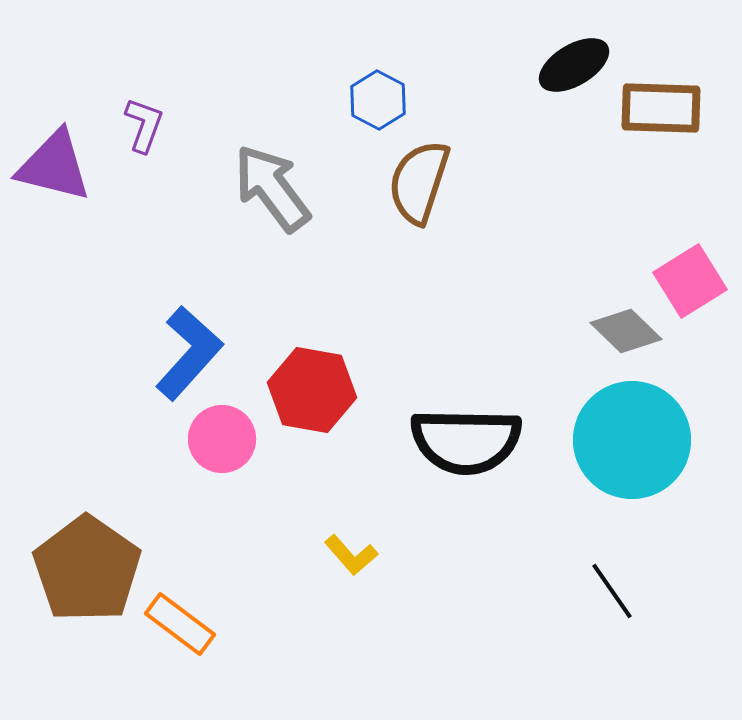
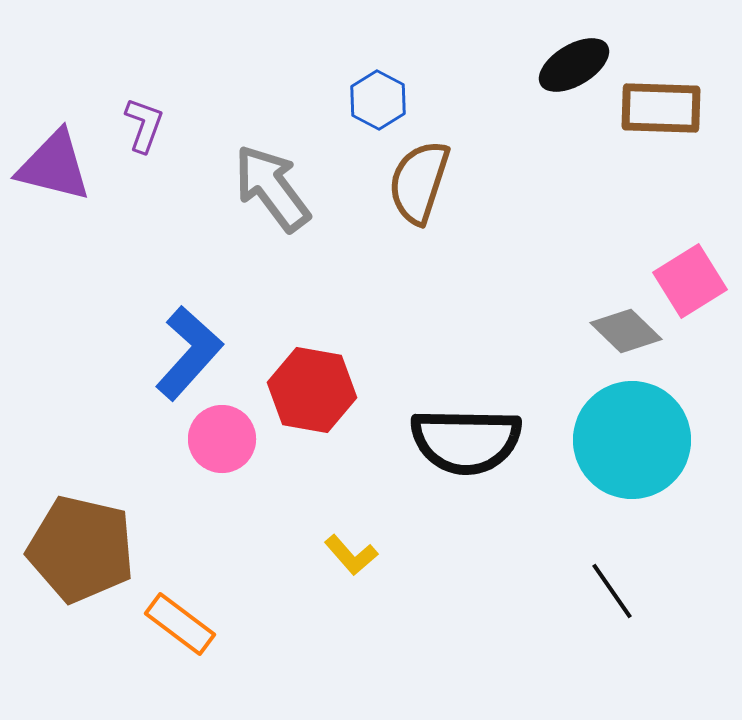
brown pentagon: moved 6 px left, 20 px up; rotated 22 degrees counterclockwise
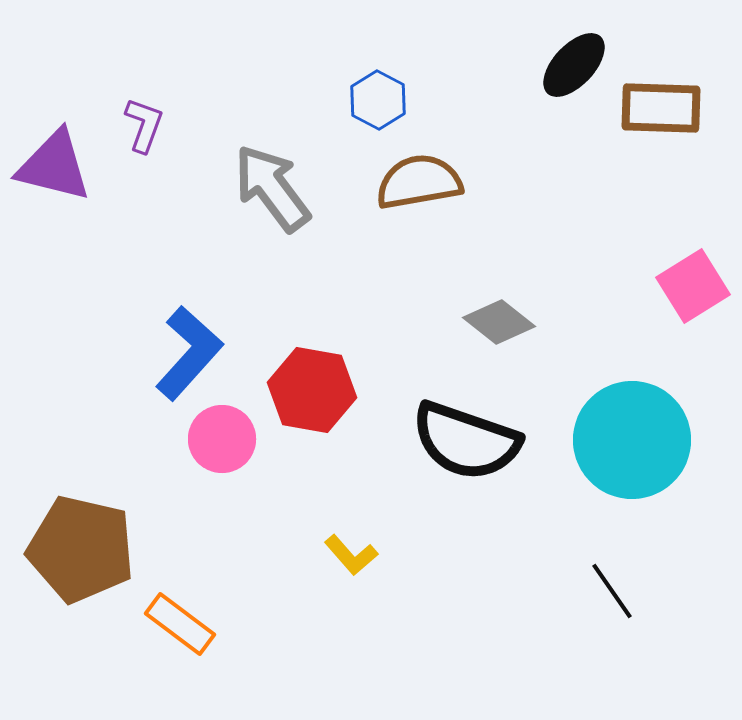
black ellipse: rotated 16 degrees counterclockwise
brown semicircle: rotated 62 degrees clockwise
pink square: moved 3 px right, 5 px down
gray diamond: moved 127 px left, 9 px up; rotated 6 degrees counterclockwise
black semicircle: rotated 18 degrees clockwise
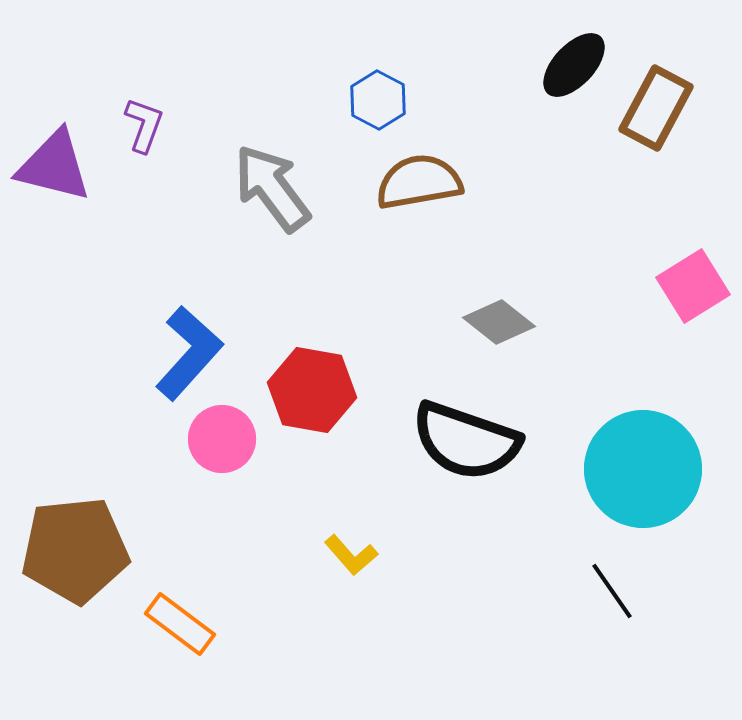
brown rectangle: moved 5 px left; rotated 64 degrees counterclockwise
cyan circle: moved 11 px right, 29 px down
brown pentagon: moved 6 px left, 1 px down; rotated 19 degrees counterclockwise
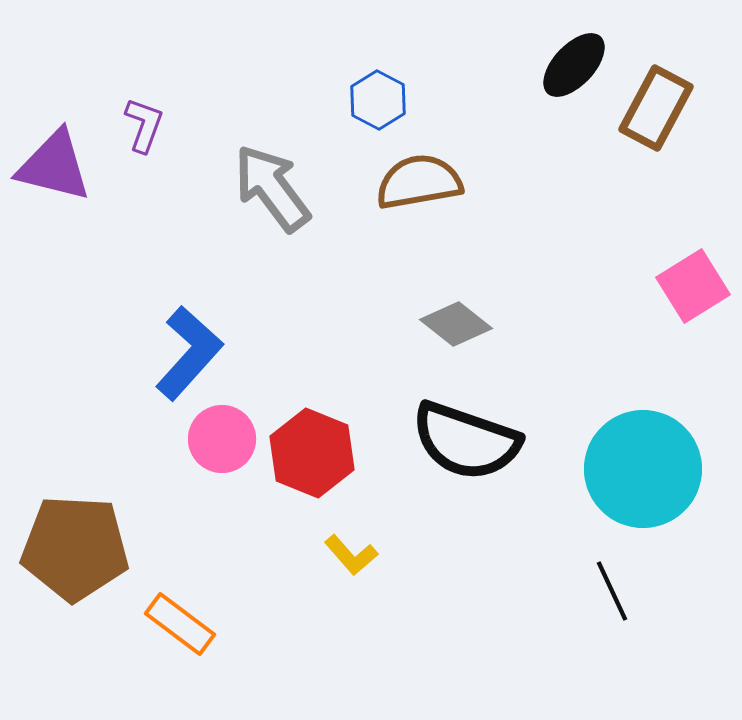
gray diamond: moved 43 px left, 2 px down
red hexagon: moved 63 px down; rotated 12 degrees clockwise
brown pentagon: moved 2 px up; rotated 9 degrees clockwise
black line: rotated 10 degrees clockwise
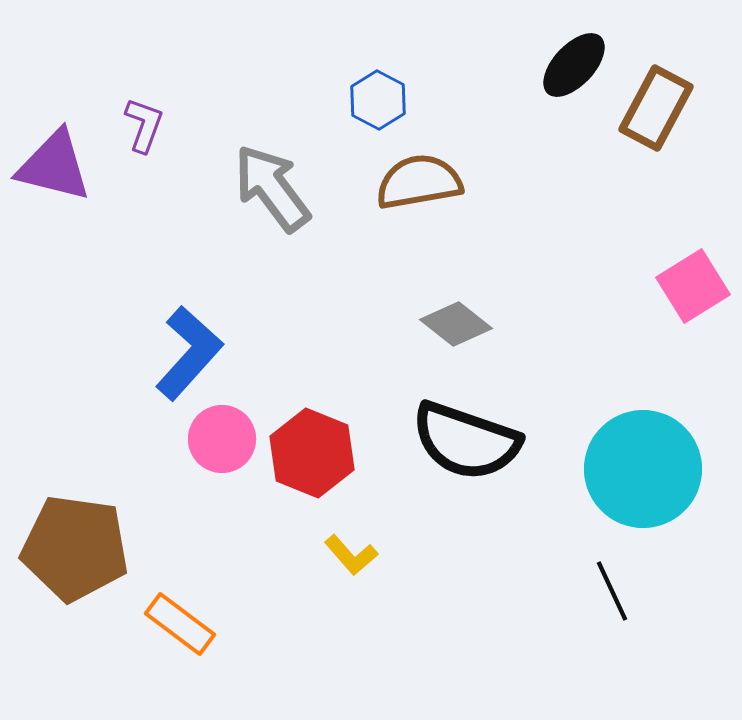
brown pentagon: rotated 5 degrees clockwise
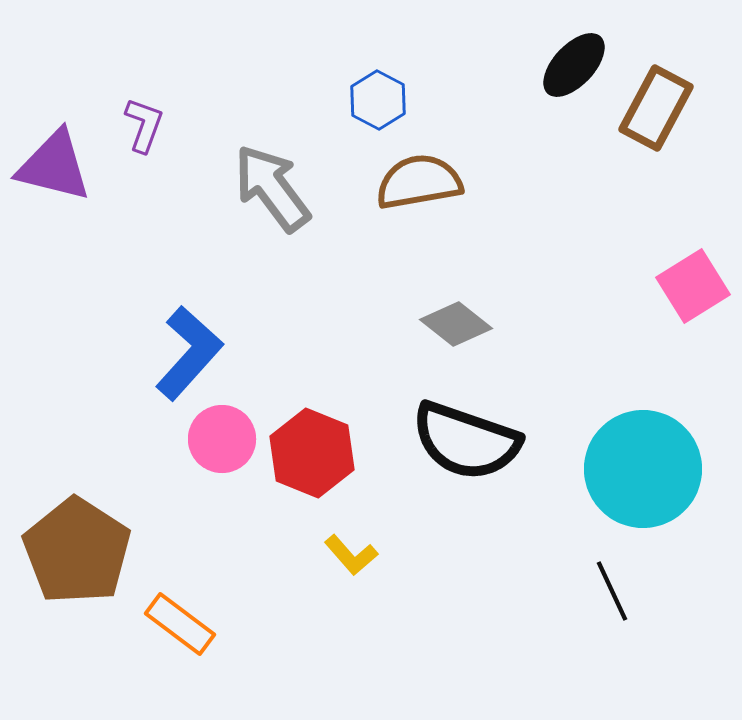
brown pentagon: moved 2 px right, 3 px down; rotated 25 degrees clockwise
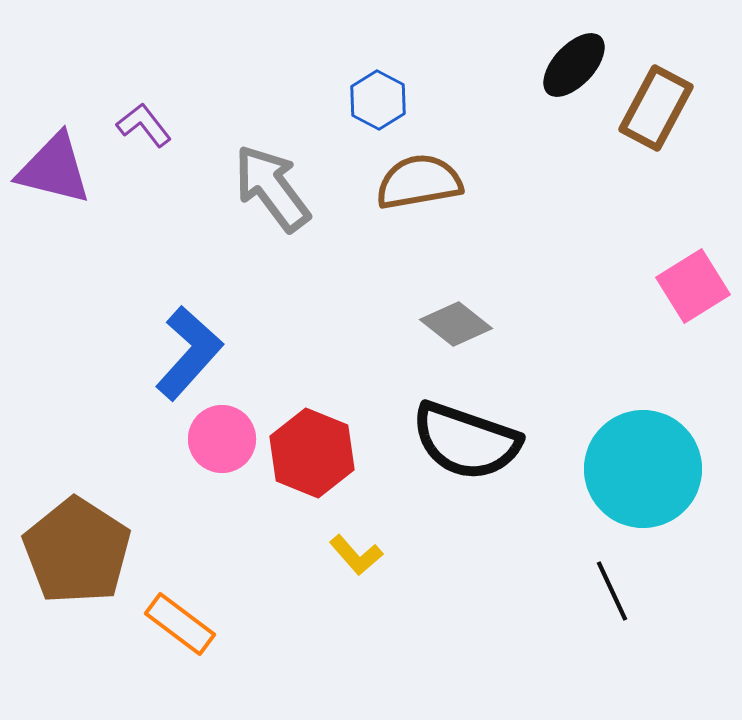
purple L-shape: rotated 58 degrees counterclockwise
purple triangle: moved 3 px down
yellow L-shape: moved 5 px right
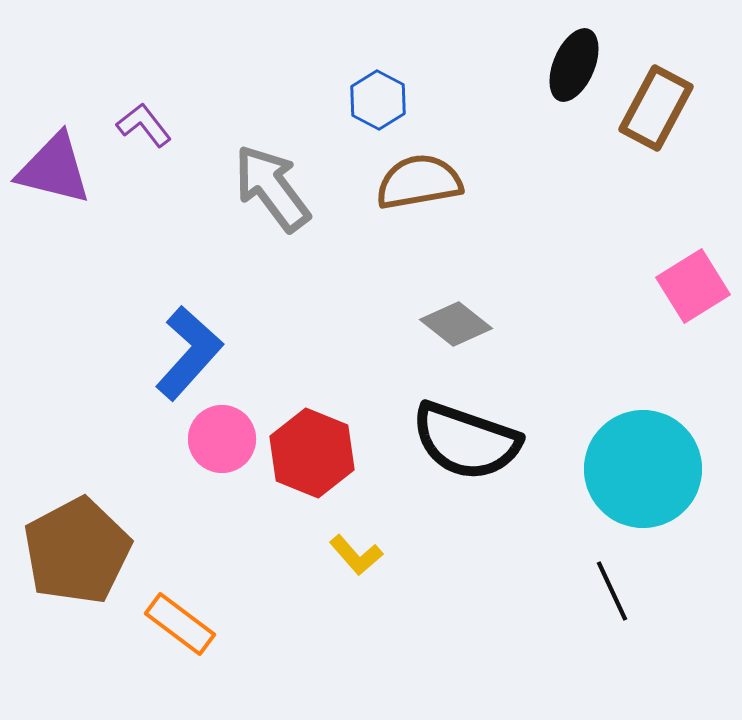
black ellipse: rotated 20 degrees counterclockwise
brown pentagon: rotated 11 degrees clockwise
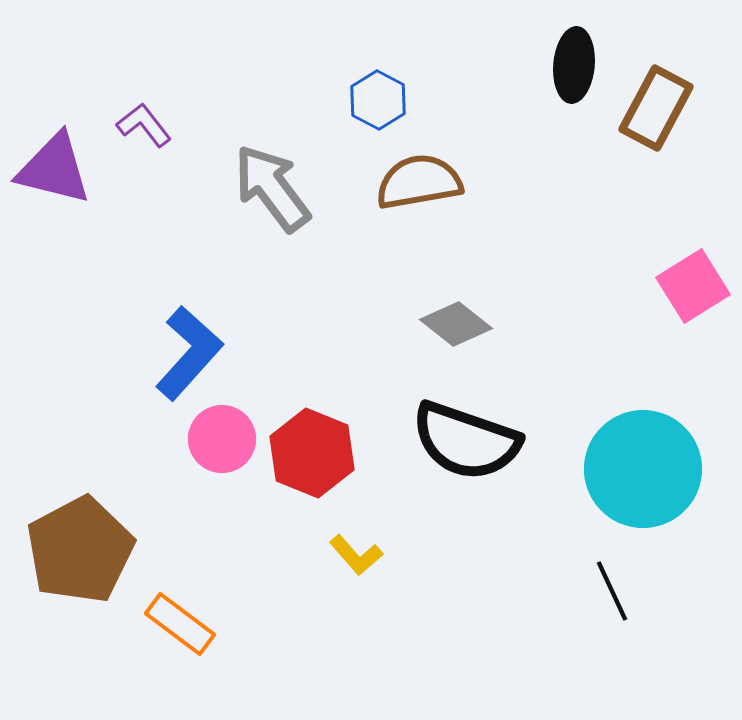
black ellipse: rotated 18 degrees counterclockwise
brown pentagon: moved 3 px right, 1 px up
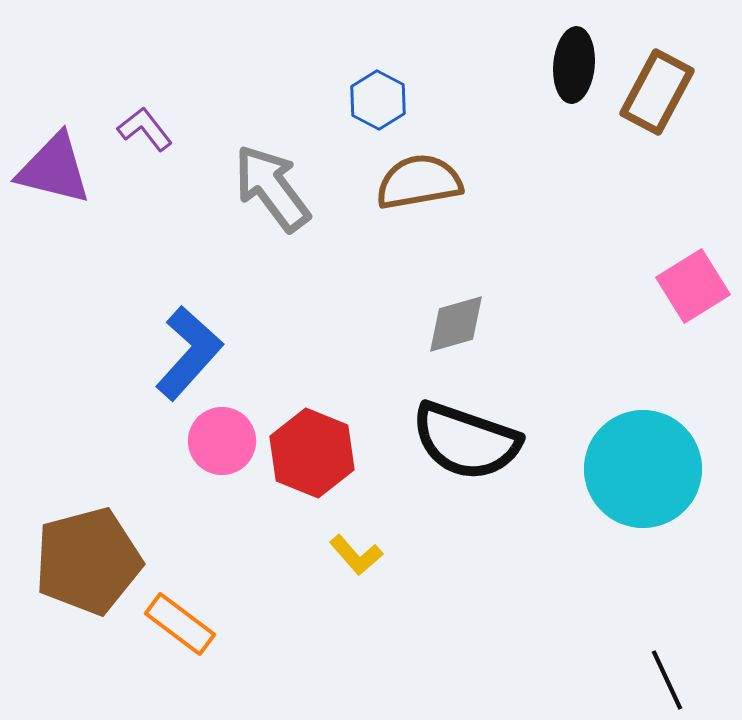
brown rectangle: moved 1 px right, 16 px up
purple L-shape: moved 1 px right, 4 px down
gray diamond: rotated 54 degrees counterclockwise
pink circle: moved 2 px down
brown pentagon: moved 8 px right, 11 px down; rotated 13 degrees clockwise
black line: moved 55 px right, 89 px down
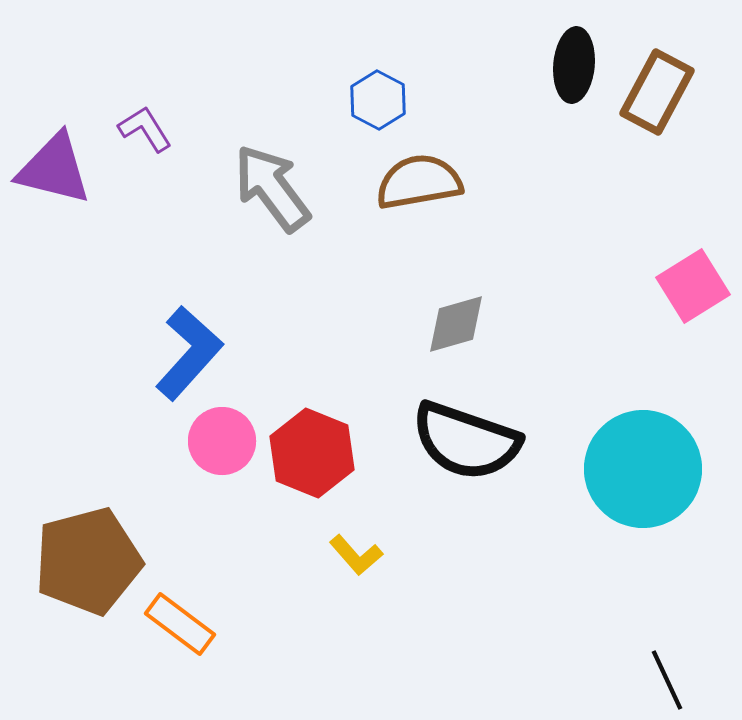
purple L-shape: rotated 6 degrees clockwise
